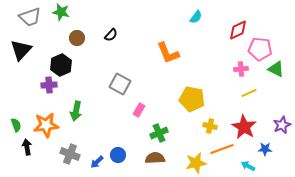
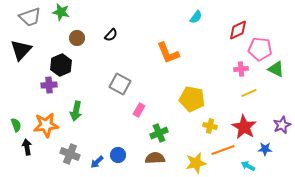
orange line: moved 1 px right, 1 px down
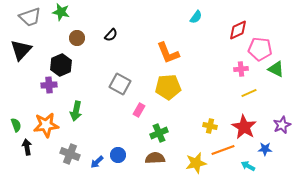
yellow pentagon: moved 24 px left, 12 px up; rotated 15 degrees counterclockwise
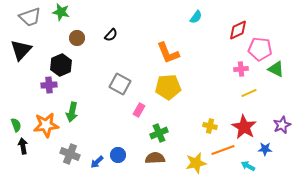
green arrow: moved 4 px left, 1 px down
black arrow: moved 4 px left, 1 px up
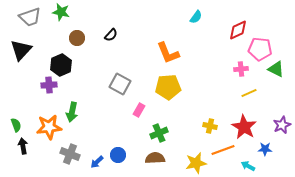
orange star: moved 3 px right, 2 px down
